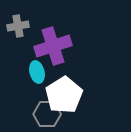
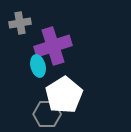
gray cross: moved 2 px right, 3 px up
cyan ellipse: moved 1 px right, 6 px up
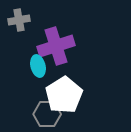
gray cross: moved 1 px left, 3 px up
purple cross: moved 3 px right
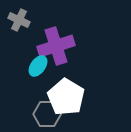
gray cross: rotated 35 degrees clockwise
cyan ellipse: rotated 50 degrees clockwise
white pentagon: moved 2 px right, 2 px down; rotated 9 degrees counterclockwise
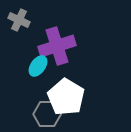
purple cross: moved 1 px right
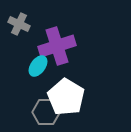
gray cross: moved 4 px down
gray hexagon: moved 1 px left, 2 px up
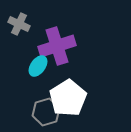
white pentagon: moved 2 px right, 1 px down; rotated 9 degrees clockwise
gray hexagon: rotated 16 degrees counterclockwise
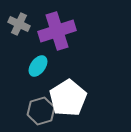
purple cross: moved 15 px up
gray hexagon: moved 5 px left, 1 px up
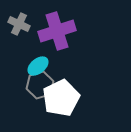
cyan ellipse: rotated 15 degrees clockwise
white pentagon: moved 7 px left; rotated 6 degrees clockwise
gray hexagon: moved 1 px left, 26 px up
